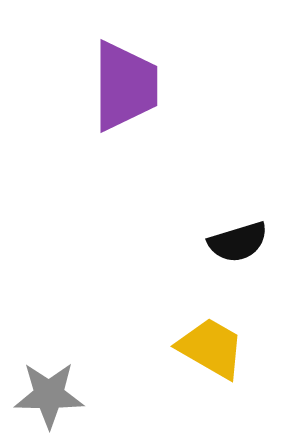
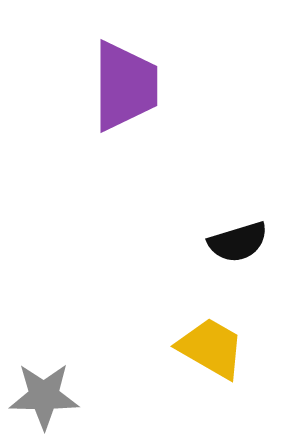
gray star: moved 5 px left, 1 px down
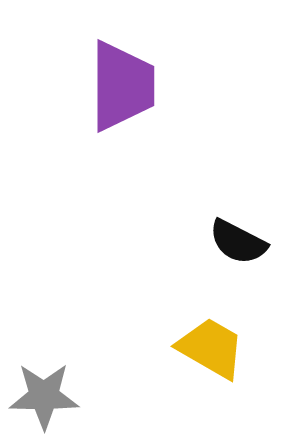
purple trapezoid: moved 3 px left
black semicircle: rotated 44 degrees clockwise
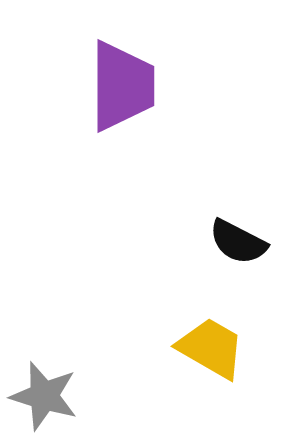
gray star: rotated 16 degrees clockwise
